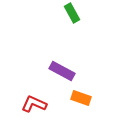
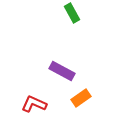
orange rectangle: rotated 54 degrees counterclockwise
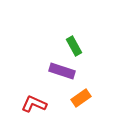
green rectangle: moved 2 px right, 33 px down
purple rectangle: rotated 10 degrees counterclockwise
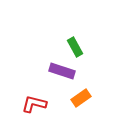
green rectangle: moved 1 px right, 1 px down
red L-shape: rotated 10 degrees counterclockwise
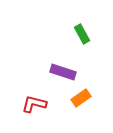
green rectangle: moved 7 px right, 13 px up
purple rectangle: moved 1 px right, 1 px down
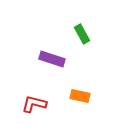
purple rectangle: moved 11 px left, 13 px up
orange rectangle: moved 1 px left, 2 px up; rotated 48 degrees clockwise
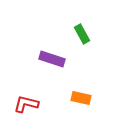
orange rectangle: moved 1 px right, 2 px down
red L-shape: moved 8 px left
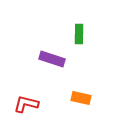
green rectangle: moved 3 px left; rotated 30 degrees clockwise
